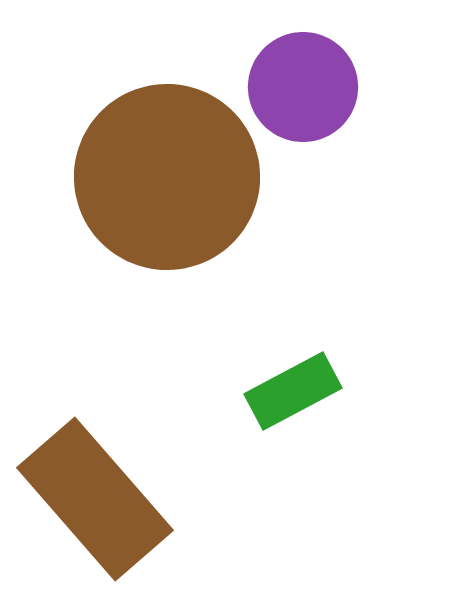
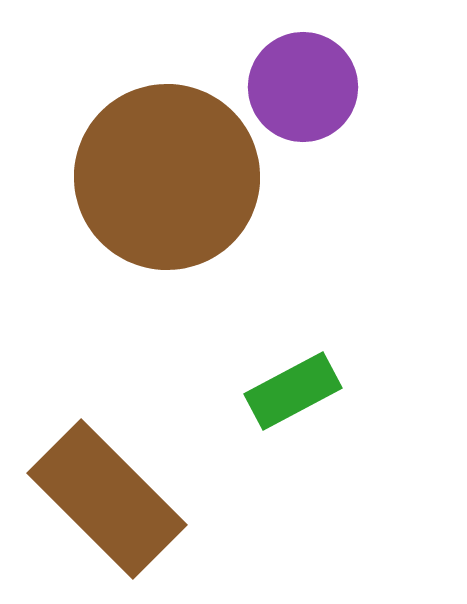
brown rectangle: moved 12 px right; rotated 4 degrees counterclockwise
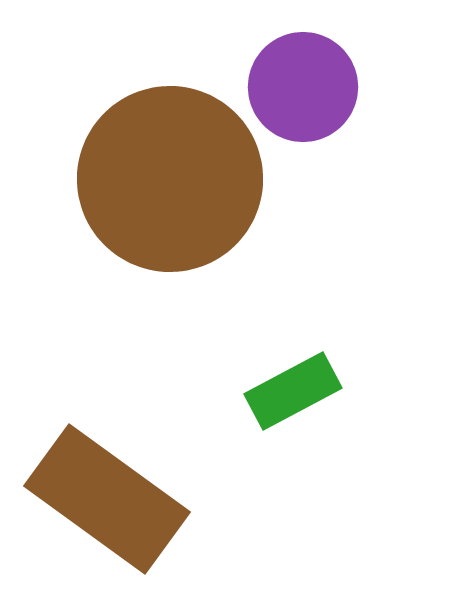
brown circle: moved 3 px right, 2 px down
brown rectangle: rotated 9 degrees counterclockwise
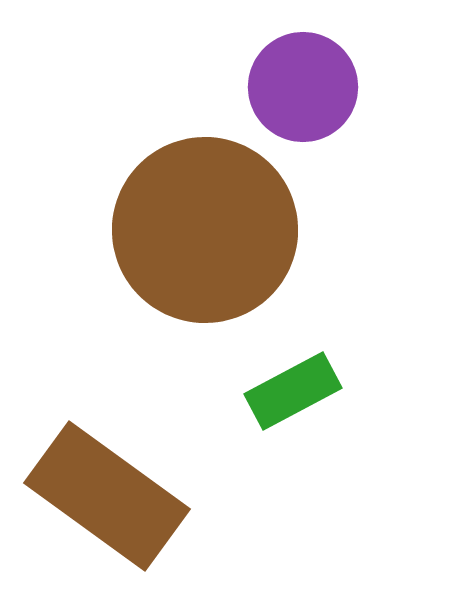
brown circle: moved 35 px right, 51 px down
brown rectangle: moved 3 px up
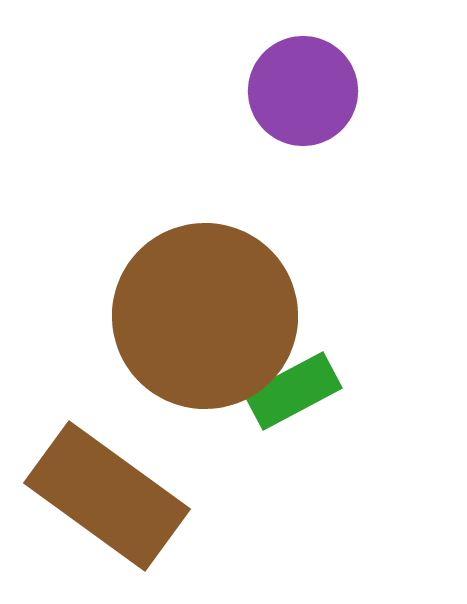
purple circle: moved 4 px down
brown circle: moved 86 px down
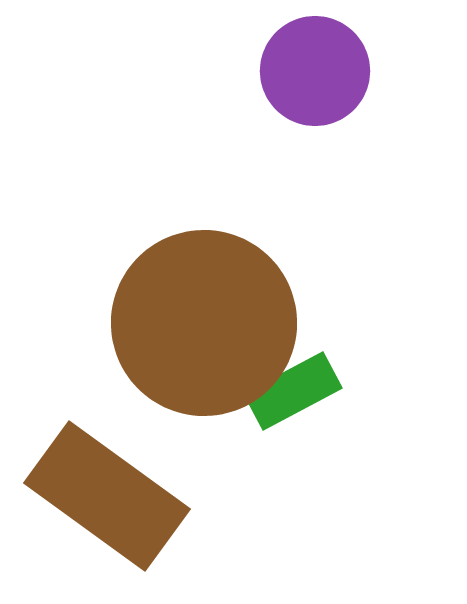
purple circle: moved 12 px right, 20 px up
brown circle: moved 1 px left, 7 px down
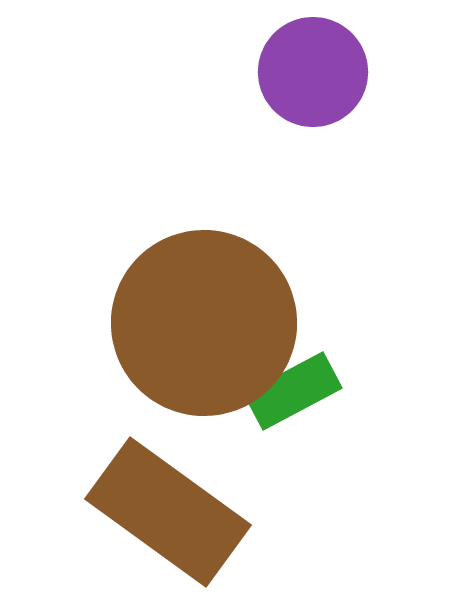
purple circle: moved 2 px left, 1 px down
brown rectangle: moved 61 px right, 16 px down
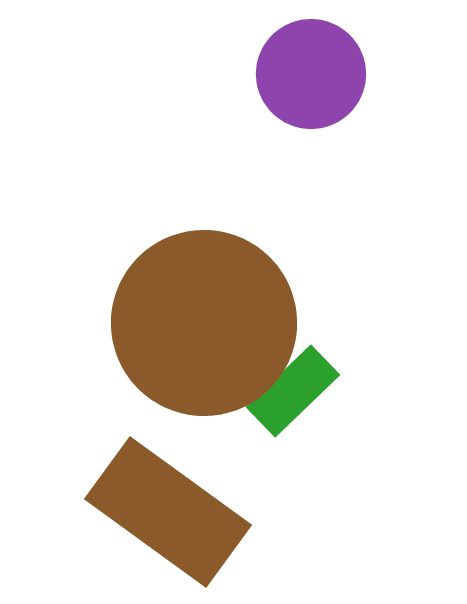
purple circle: moved 2 px left, 2 px down
green rectangle: rotated 16 degrees counterclockwise
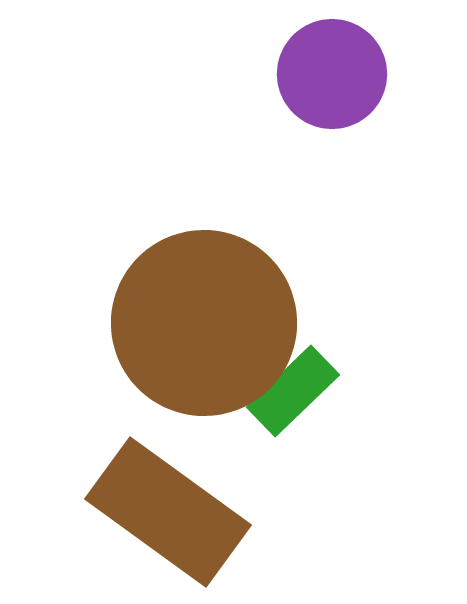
purple circle: moved 21 px right
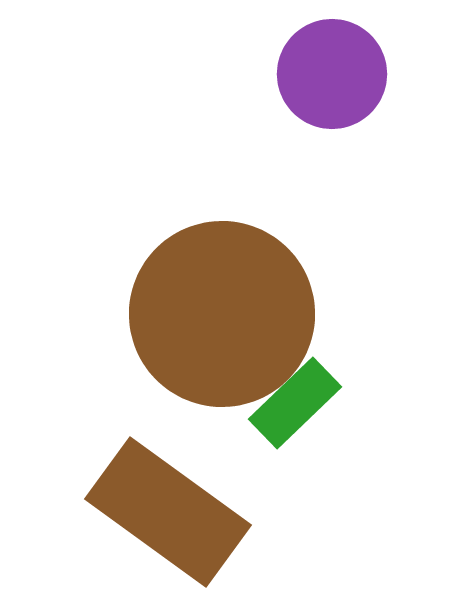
brown circle: moved 18 px right, 9 px up
green rectangle: moved 2 px right, 12 px down
